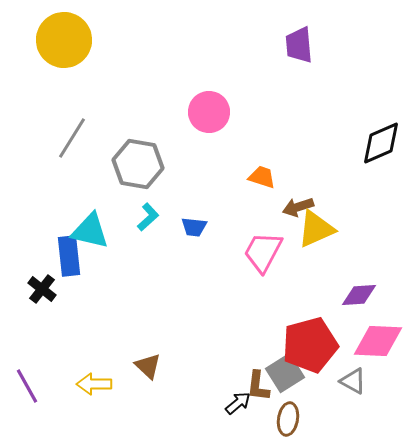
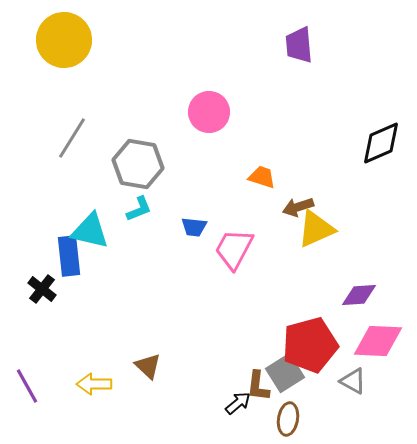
cyan L-shape: moved 9 px left, 8 px up; rotated 20 degrees clockwise
pink trapezoid: moved 29 px left, 3 px up
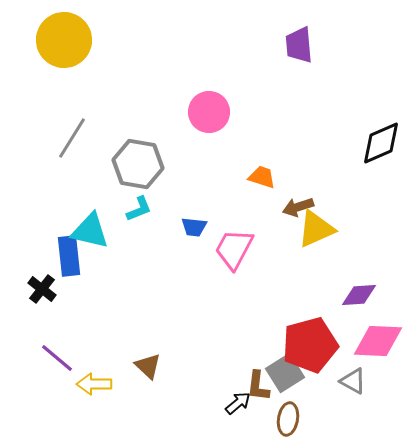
purple line: moved 30 px right, 28 px up; rotated 21 degrees counterclockwise
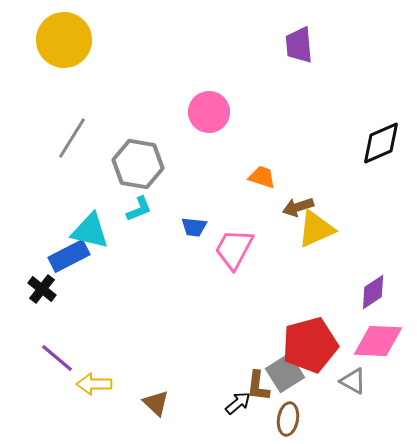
blue rectangle: rotated 69 degrees clockwise
purple diamond: moved 14 px right, 3 px up; rotated 30 degrees counterclockwise
brown triangle: moved 8 px right, 37 px down
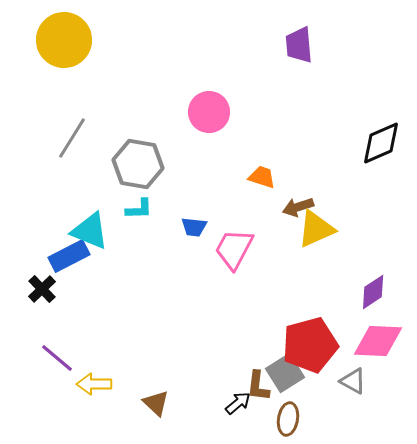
cyan L-shape: rotated 20 degrees clockwise
cyan triangle: rotated 9 degrees clockwise
black cross: rotated 8 degrees clockwise
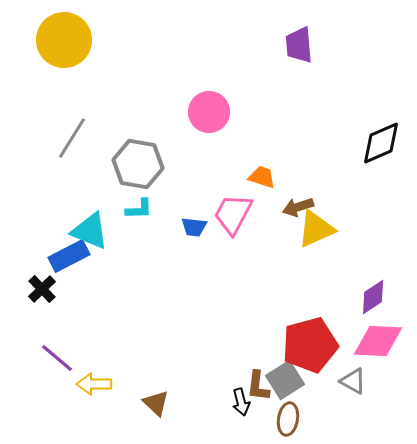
pink trapezoid: moved 1 px left, 35 px up
purple diamond: moved 5 px down
gray square: moved 7 px down
black arrow: moved 3 px right, 1 px up; rotated 116 degrees clockwise
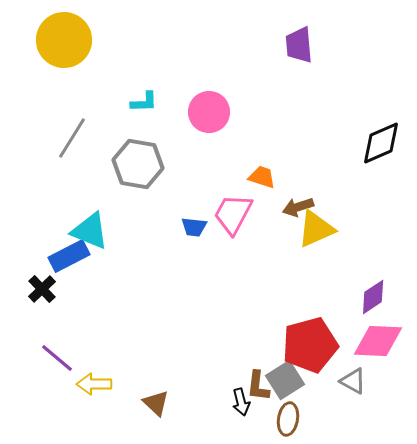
cyan L-shape: moved 5 px right, 107 px up
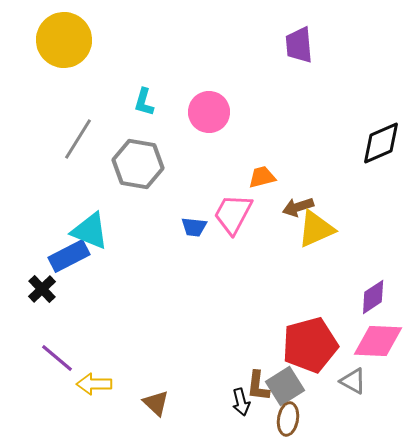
cyan L-shape: rotated 108 degrees clockwise
gray line: moved 6 px right, 1 px down
orange trapezoid: rotated 32 degrees counterclockwise
gray square: moved 6 px down
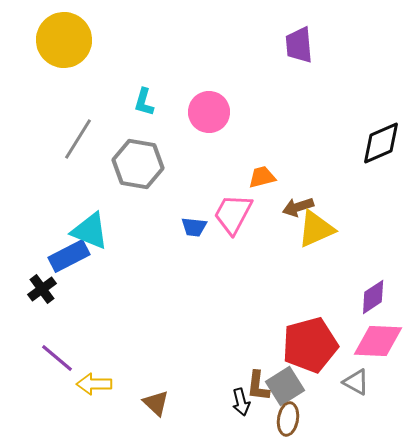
black cross: rotated 8 degrees clockwise
gray triangle: moved 3 px right, 1 px down
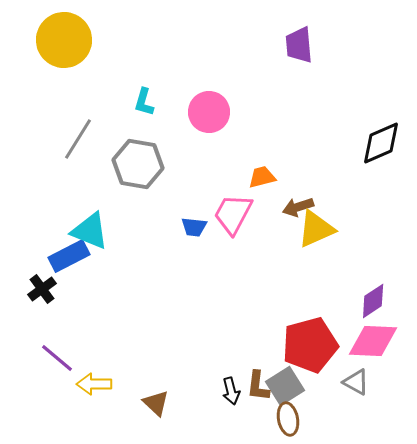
purple diamond: moved 4 px down
pink diamond: moved 5 px left
black arrow: moved 10 px left, 11 px up
brown ellipse: rotated 20 degrees counterclockwise
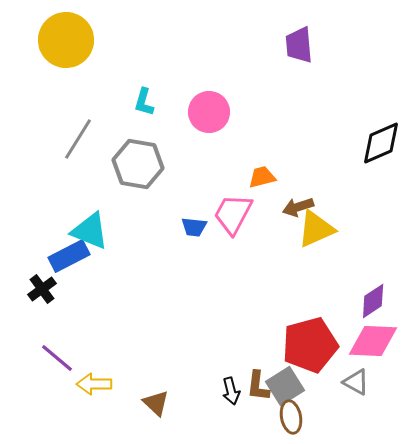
yellow circle: moved 2 px right
brown ellipse: moved 3 px right, 2 px up
